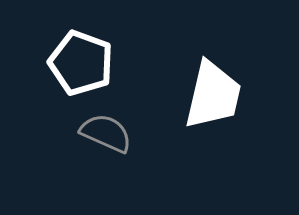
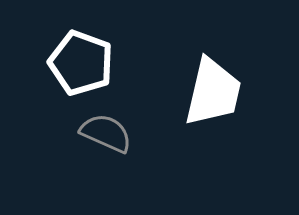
white trapezoid: moved 3 px up
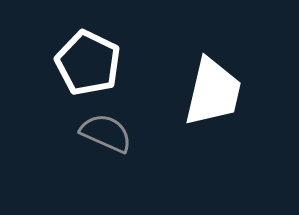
white pentagon: moved 7 px right; rotated 6 degrees clockwise
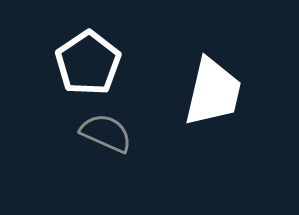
white pentagon: rotated 12 degrees clockwise
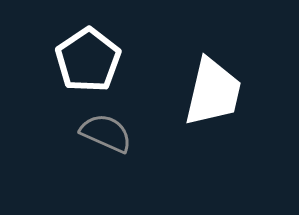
white pentagon: moved 3 px up
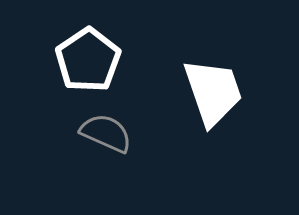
white trapezoid: rotated 32 degrees counterclockwise
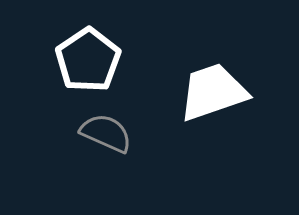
white trapezoid: rotated 90 degrees counterclockwise
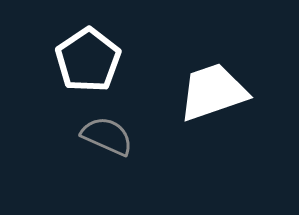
gray semicircle: moved 1 px right, 3 px down
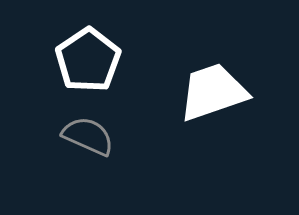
gray semicircle: moved 19 px left
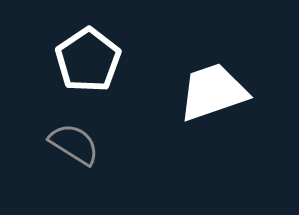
gray semicircle: moved 14 px left, 8 px down; rotated 8 degrees clockwise
